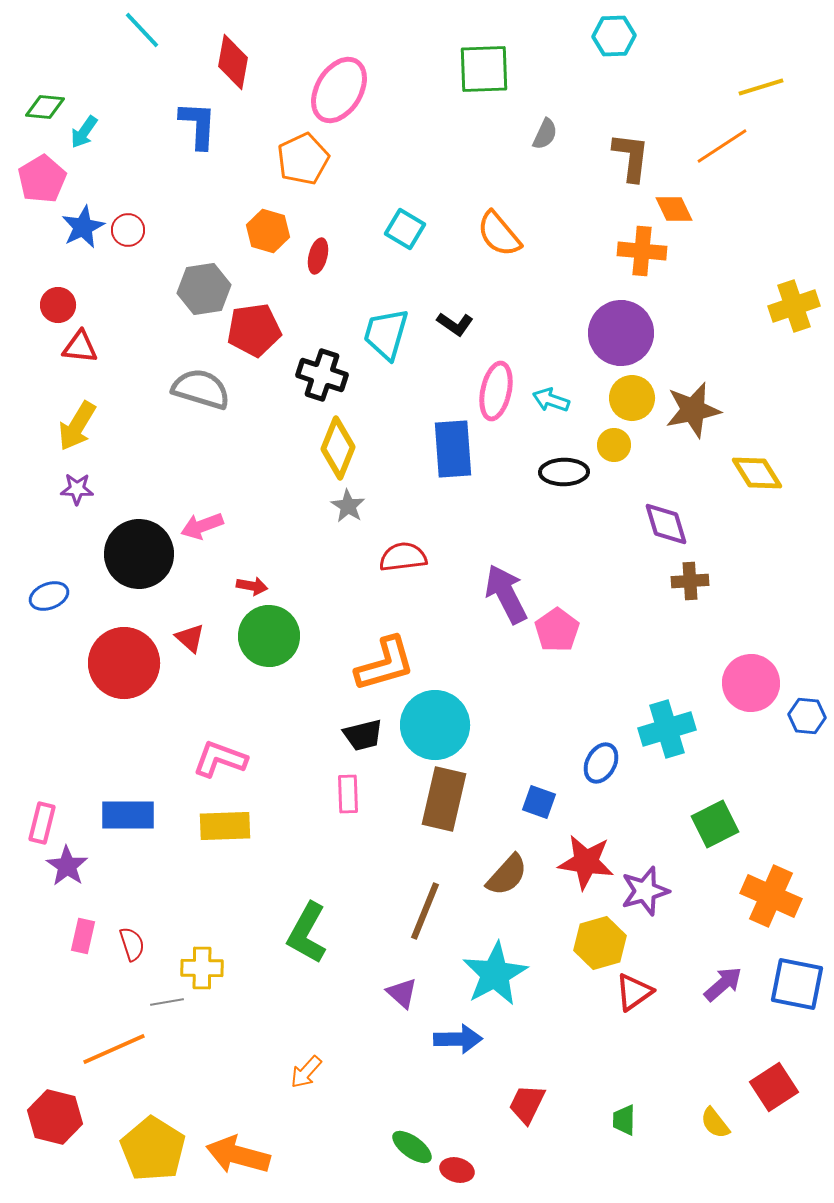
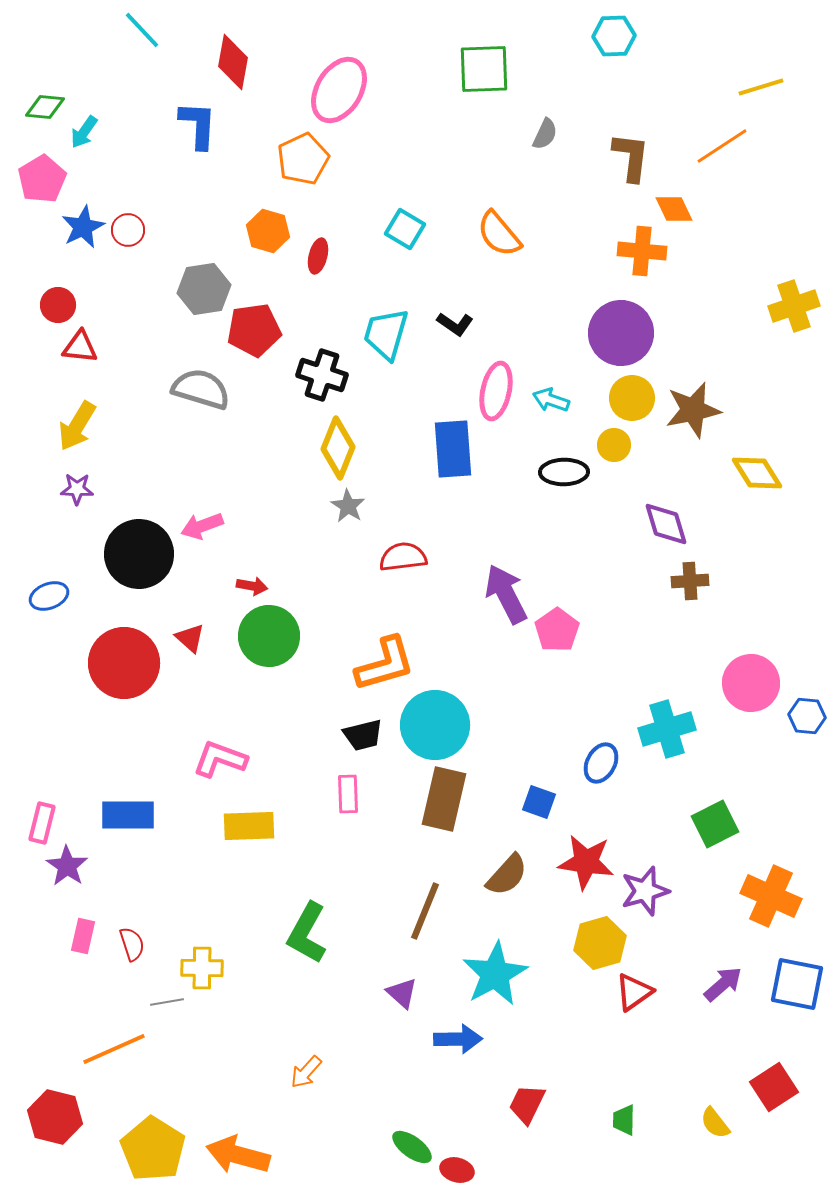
yellow rectangle at (225, 826): moved 24 px right
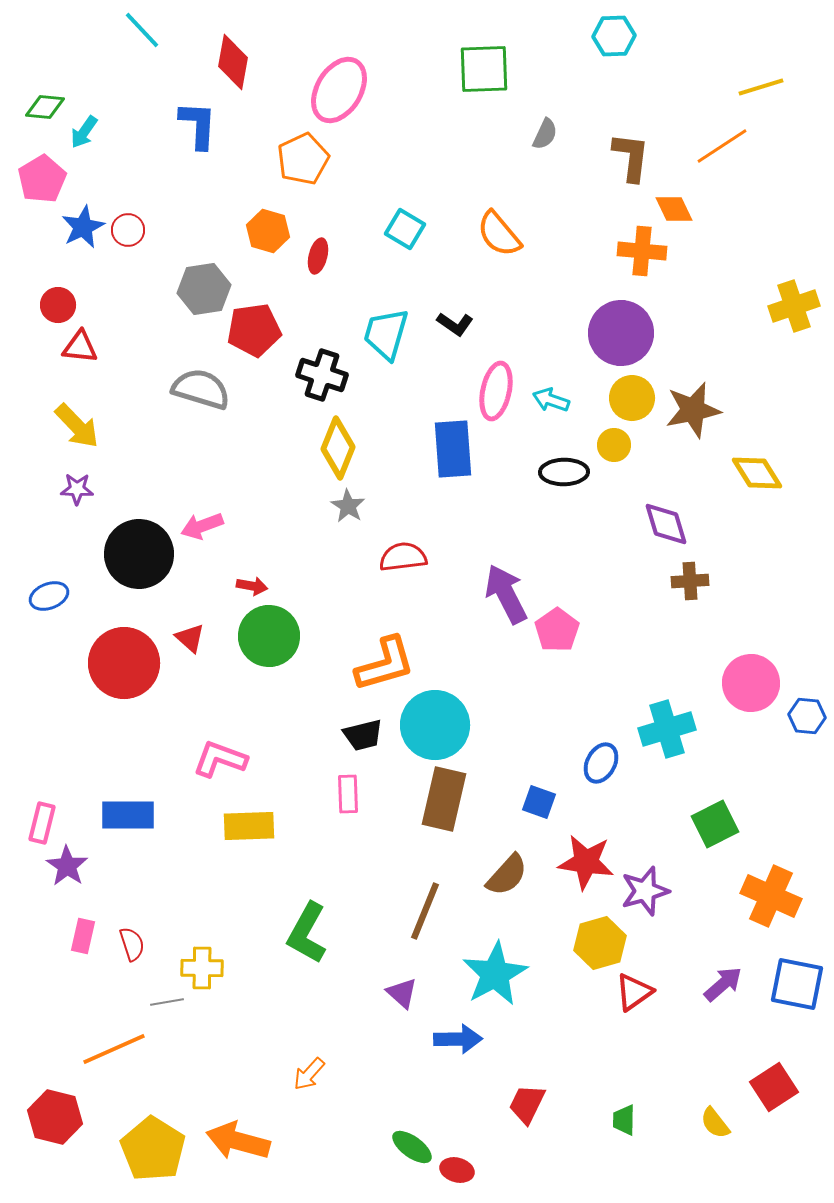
yellow arrow at (77, 426): rotated 75 degrees counterclockwise
orange arrow at (306, 1072): moved 3 px right, 2 px down
orange arrow at (238, 1155): moved 14 px up
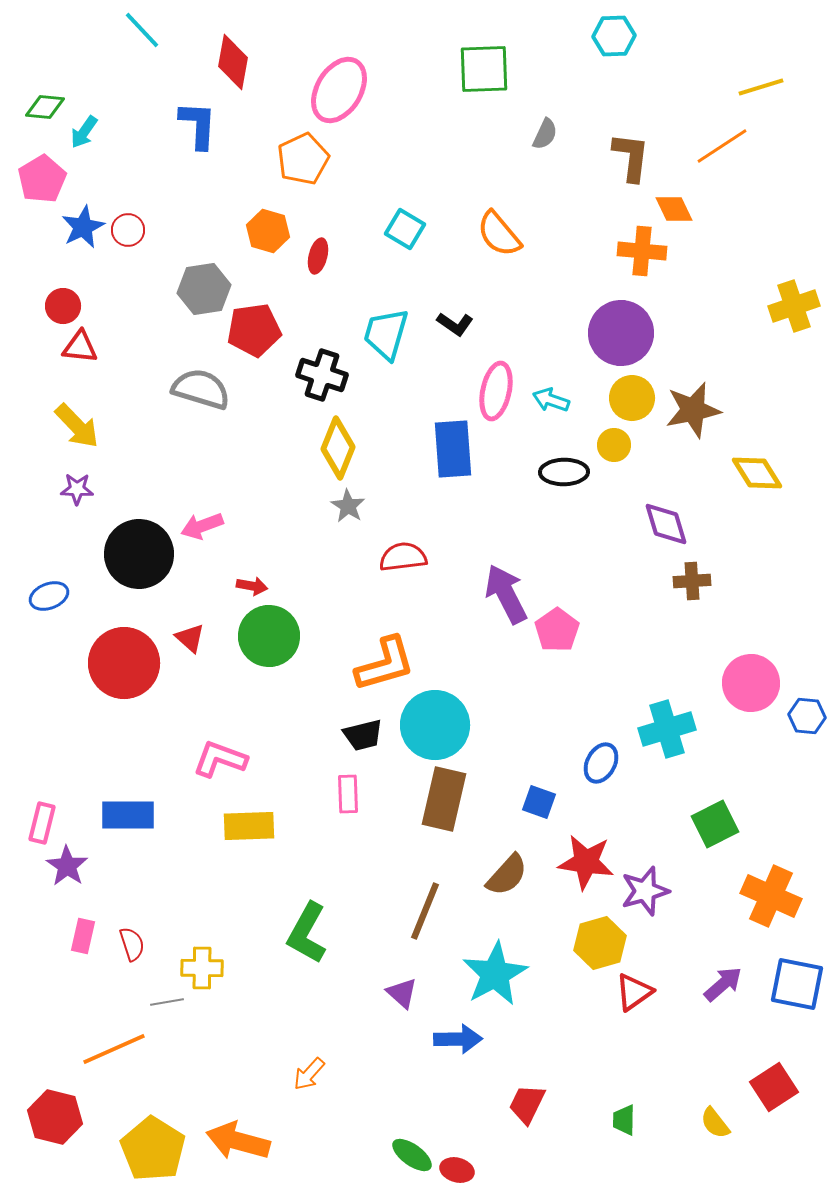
red circle at (58, 305): moved 5 px right, 1 px down
brown cross at (690, 581): moved 2 px right
green ellipse at (412, 1147): moved 8 px down
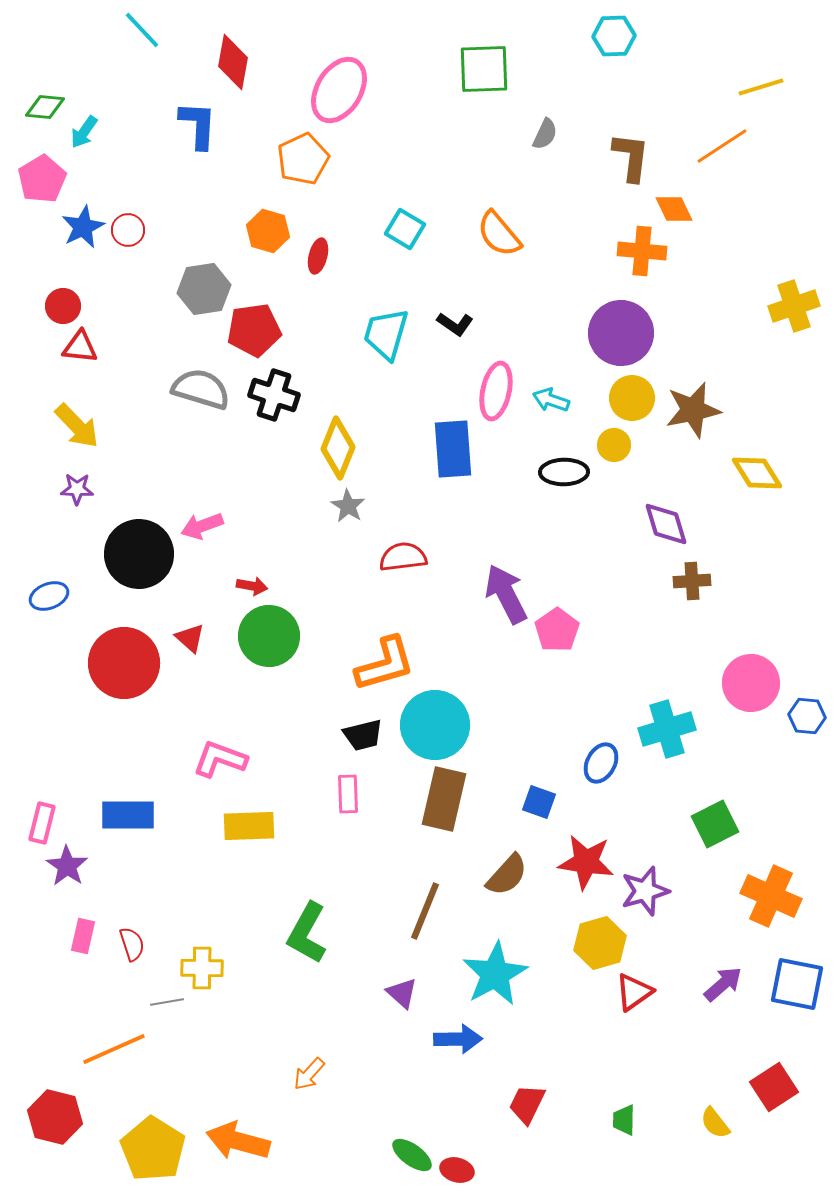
black cross at (322, 375): moved 48 px left, 20 px down
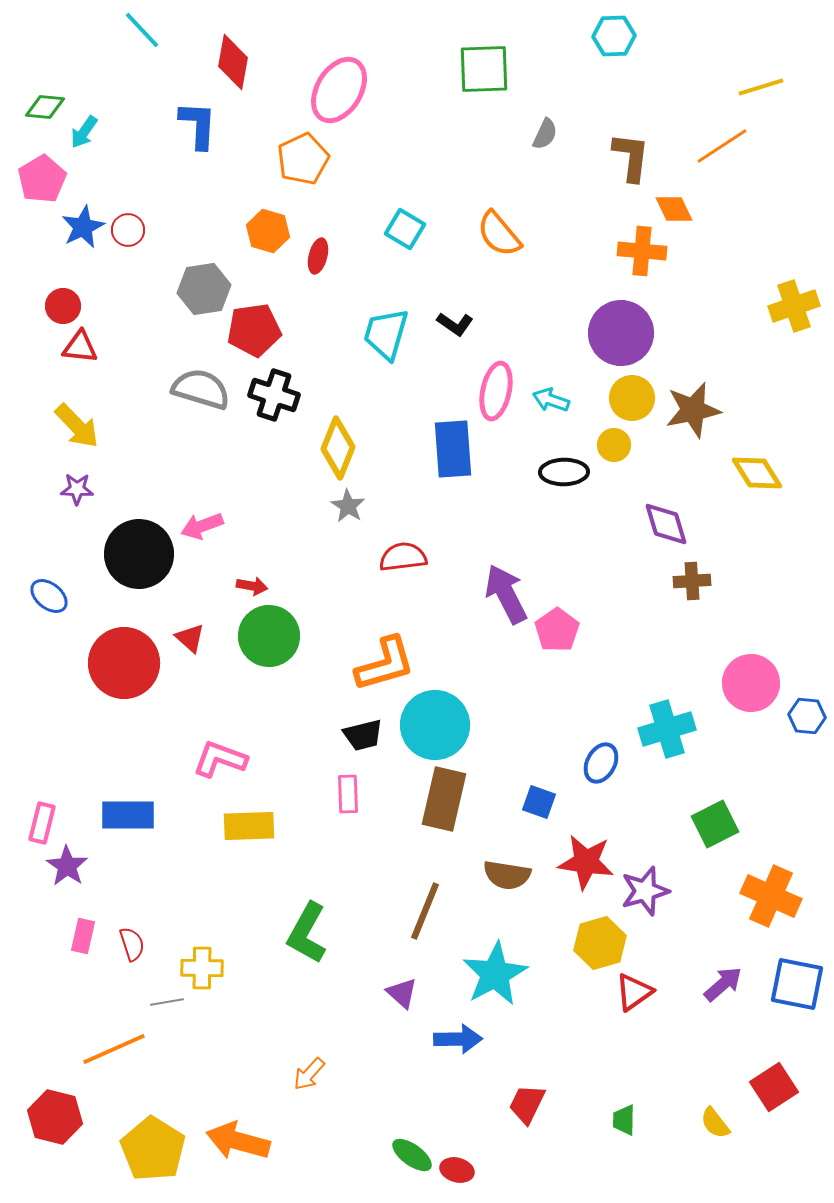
blue ellipse at (49, 596): rotated 60 degrees clockwise
brown semicircle at (507, 875): rotated 57 degrees clockwise
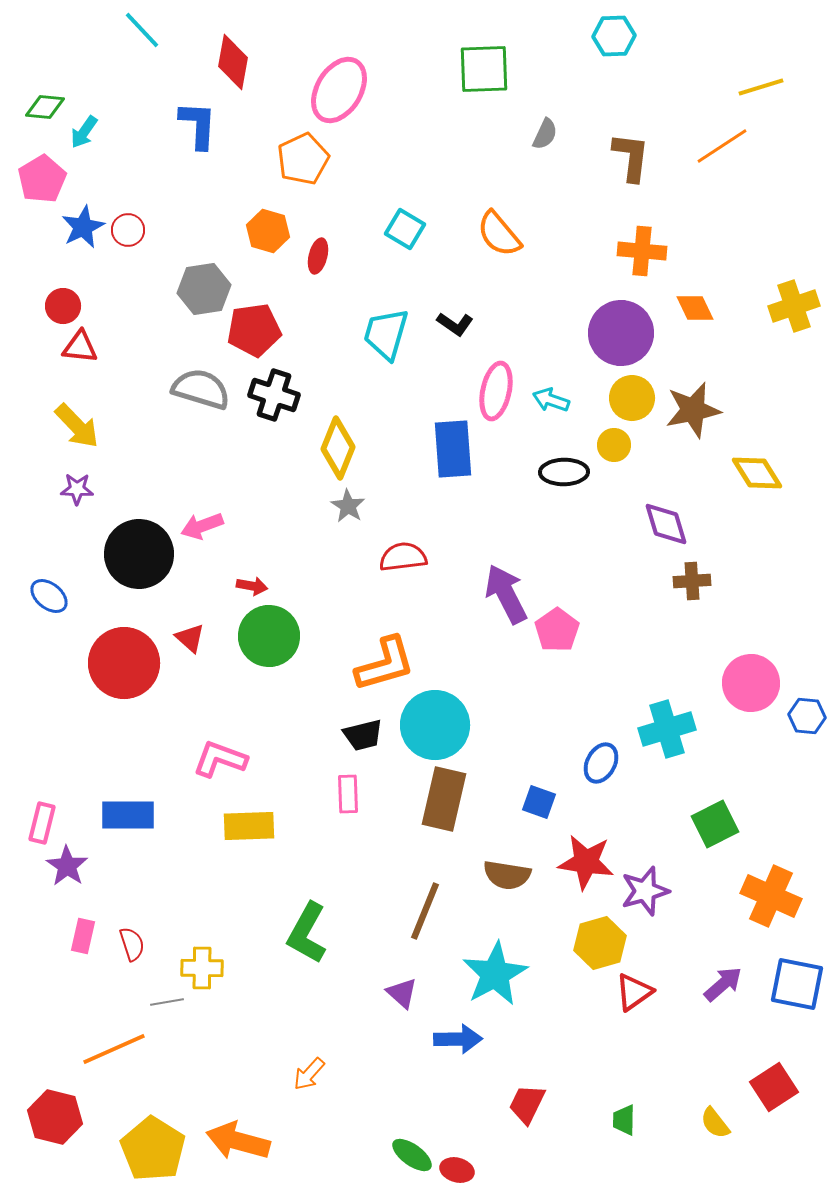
orange diamond at (674, 209): moved 21 px right, 99 px down
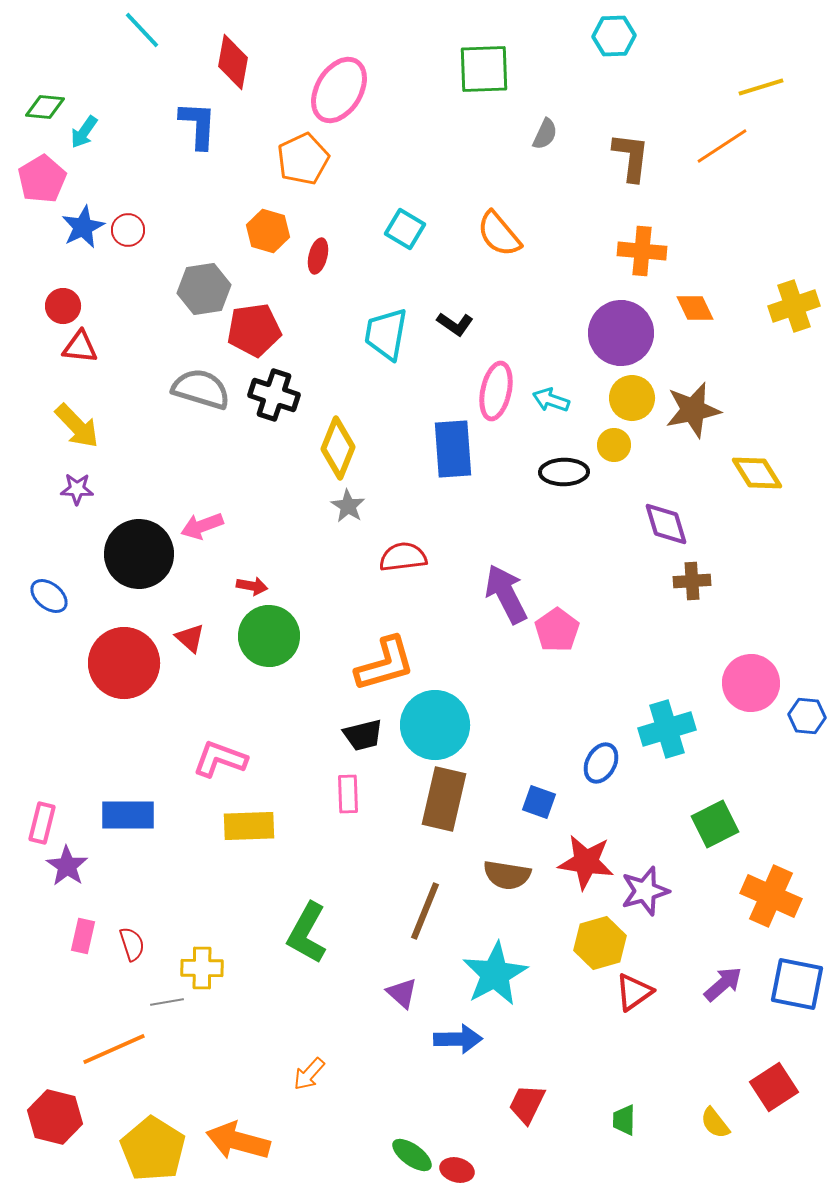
cyan trapezoid at (386, 334): rotated 6 degrees counterclockwise
